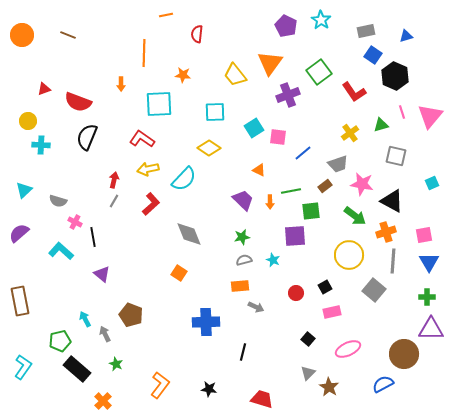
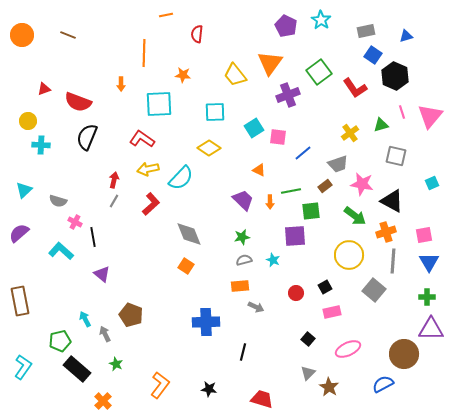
red L-shape at (354, 92): moved 1 px right, 4 px up
cyan semicircle at (184, 179): moved 3 px left, 1 px up
orange square at (179, 273): moved 7 px right, 7 px up
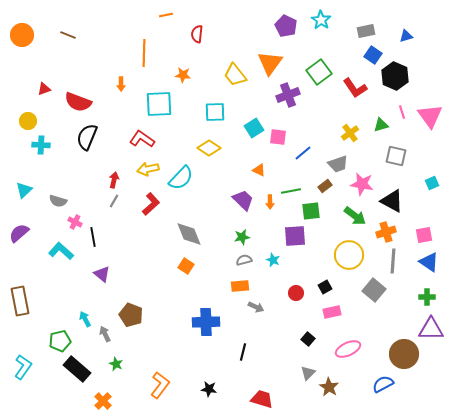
pink triangle at (430, 116): rotated 16 degrees counterclockwise
blue triangle at (429, 262): rotated 25 degrees counterclockwise
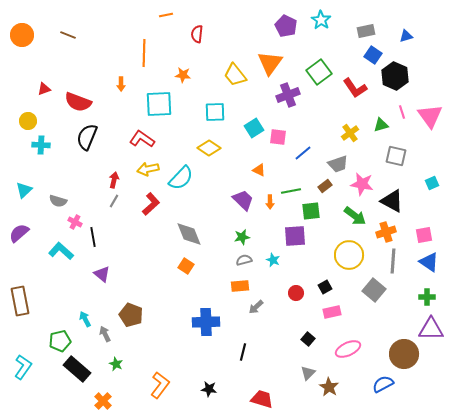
gray arrow at (256, 307): rotated 112 degrees clockwise
